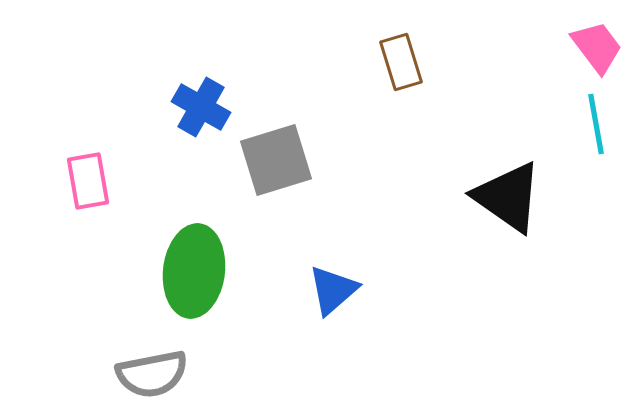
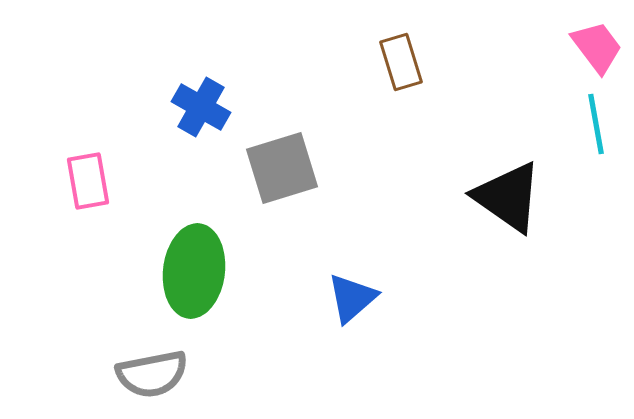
gray square: moved 6 px right, 8 px down
blue triangle: moved 19 px right, 8 px down
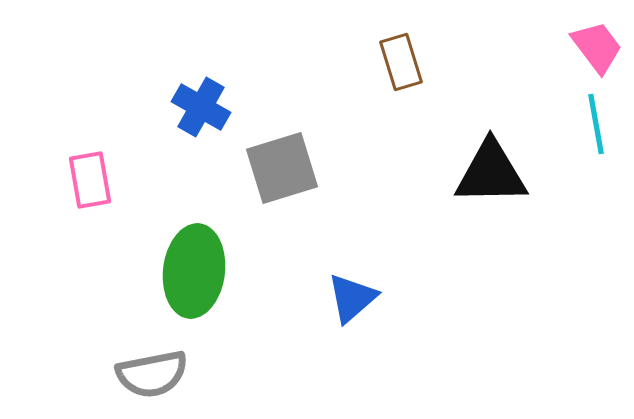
pink rectangle: moved 2 px right, 1 px up
black triangle: moved 17 px left, 24 px up; rotated 36 degrees counterclockwise
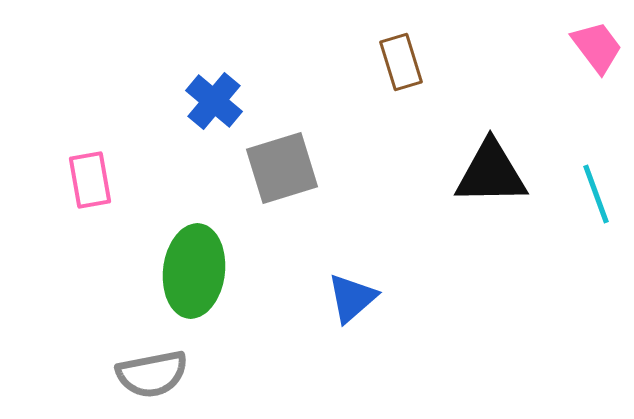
blue cross: moved 13 px right, 6 px up; rotated 10 degrees clockwise
cyan line: moved 70 px down; rotated 10 degrees counterclockwise
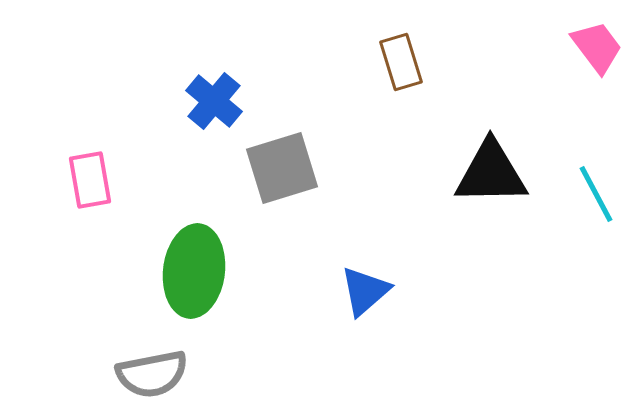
cyan line: rotated 8 degrees counterclockwise
blue triangle: moved 13 px right, 7 px up
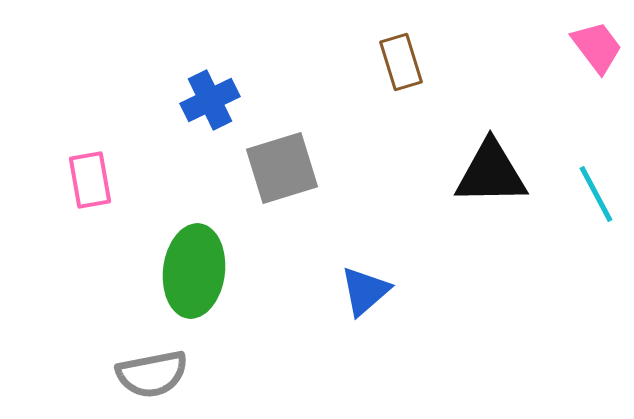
blue cross: moved 4 px left, 1 px up; rotated 24 degrees clockwise
